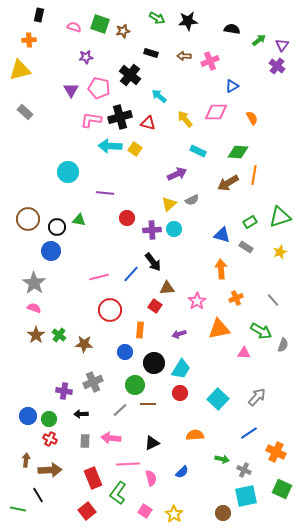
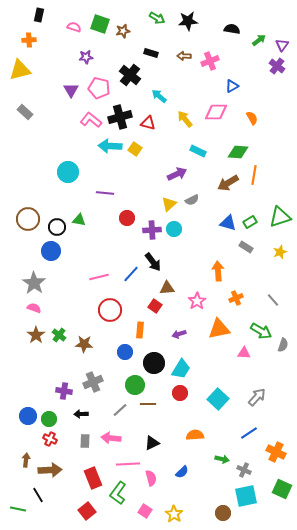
pink L-shape at (91, 120): rotated 30 degrees clockwise
blue triangle at (222, 235): moved 6 px right, 12 px up
orange arrow at (221, 269): moved 3 px left, 2 px down
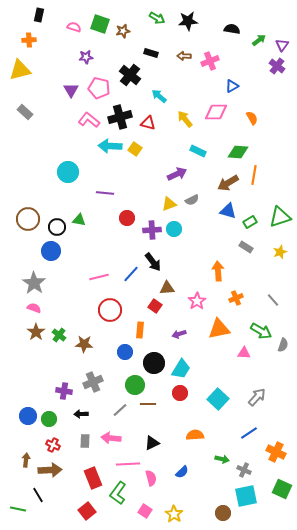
pink L-shape at (91, 120): moved 2 px left
yellow triangle at (169, 204): rotated 21 degrees clockwise
blue triangle at (228, 223): moved 12 px up
brown star at (36, 335): moved 3 px up
red cross at (50, 439): moved 3 px right, 6 px down
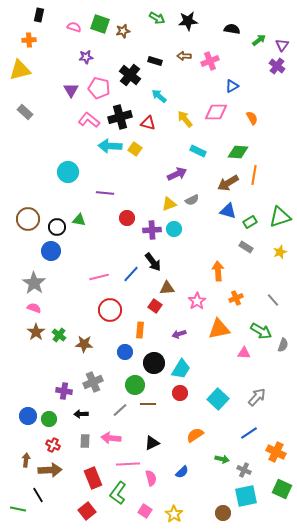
black rectangle at (151, 53): moved 4 px right, 8 px down
orange semicircle at (195, 435): rotated 30 degrees counterclockwise
